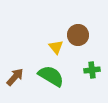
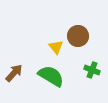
brown circle: moved 1 px down
green cross: rotated 28 degrees clockwise
brown arrow: moved 1 px left, 4 px up
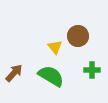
yellow triangle: moved 1 px left
green cross: rotated 21 degrees counterclockwise
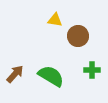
yellow triangle: moved 27 px up; rotated 42 degrees counterclockwise
brown arrow: moved 1 px right, 1 px down
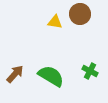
yellow triangle: moved 2 px down
brown circle: moved 2 px right, 22 px up
green cross: moved 2 px left, 1 px down; rotated 28 degrees clockwise
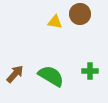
green cross: rotated 28 degrees counterclockwise
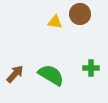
green cross: moved 1 px right, 3 px up
green semicircle: moved 1 px up
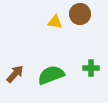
green semicircle: rotated 52 degrees counterclockwise
